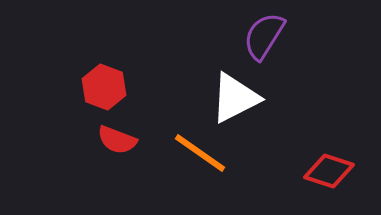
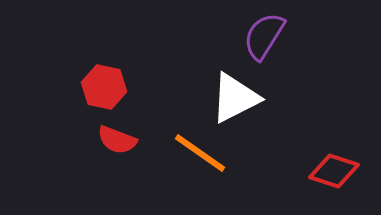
red hexagon: rotated 9 degrees counterclockwise
red diamond: moved 5 px right
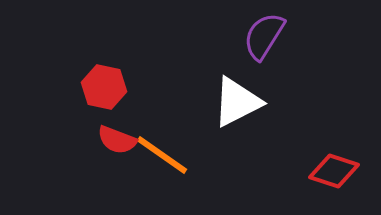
white triangle: moved 2 px right, 4 px down
orange line: moved 38 px left, 2 px down
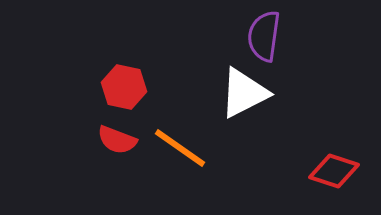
purple semicircle: rotated 24 degrees counterclockwise
red hexagon: moved 20 px right
white triangle: moved 7 px right, 9 px up
orange line: moved 18 px right, 7 px up
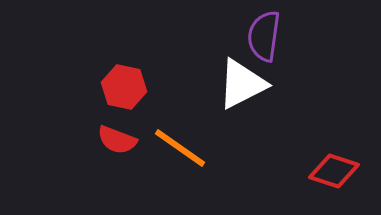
white triangle: moved 2 px left, 9 px up
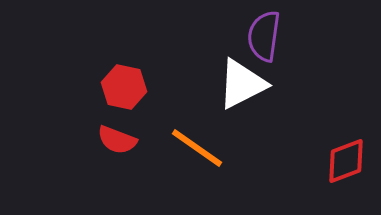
orange line: moved 17 px right
red diamond: moved 12 px right, 10 px up; rotated 39 degrees counterclockwise
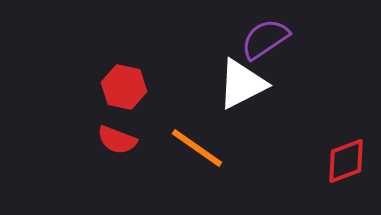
purple semicircle: moved 1 px right, 3 px down; rotated 48 degrees clockwise
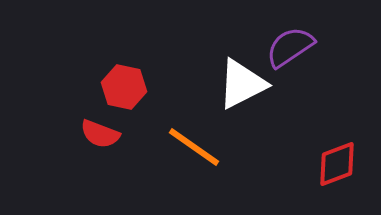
purple semicircle: moved 25 px right, 8 px down
red semicircle: moved 17 px left, 6 px up
orange line: moved 3 px left, 1 px up
red diamond: moved 9 px left, 3 px down
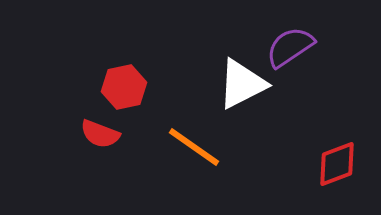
red hexagon: rotated 24 degrees counterclockwise
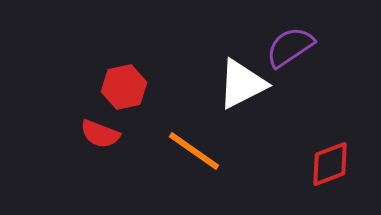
orange line: moved 4 px down
red diamond: moved 7 px left
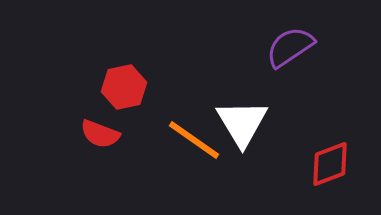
white triangle: moved 39 px down; rotated 34 degrees counterclockwise
orange line: moved 11 px up
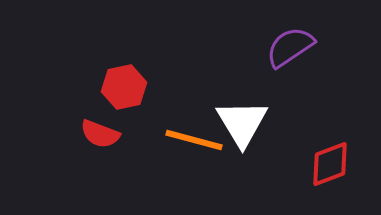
orange line: rotated 20 degrees counterclockwise
